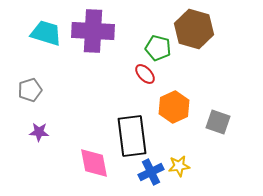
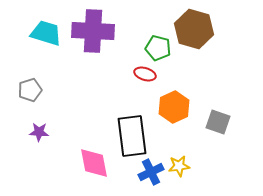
red ellipse: rotated 30 degrees counterclockwise
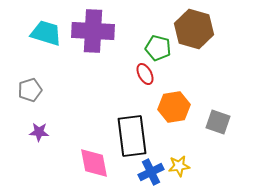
red ellipse: rotated 45 degrees clockwise
orange hexagon: rotated 16 degrees clockwise
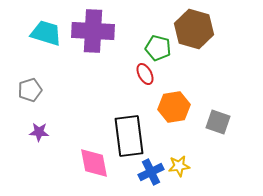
black rectangle: moved 3 px left
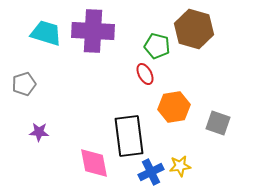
green pentagon: moved 1 px left, 2 px up
gray pentagon: moved 6 px left, 6 px up
gray square: moved 1 px down
yellow star: moved 1 px right
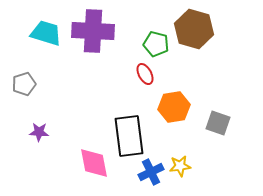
green pentagon: moved 1 px left, 2 px up
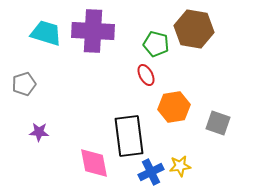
brown hexagon: rotated 6 degrees counterclockwise
red ellipse: moved 1 px right, 1 px down
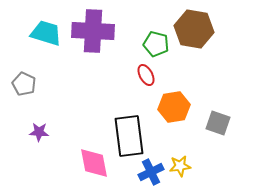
gray pentagon: rotated 30 degrees counterclockwise
